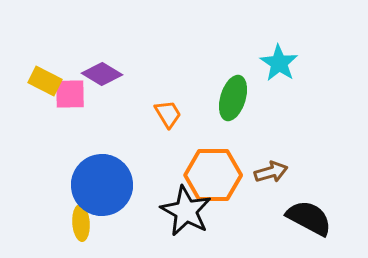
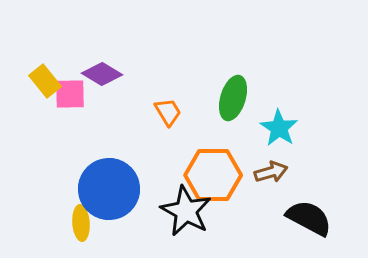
cyan star: moved 65 px down
yellow rectangle: rotated 24 degrees clockwise
orange trapezoid: moved 2 px up
blue circle: moved 7 px right, 4 px down
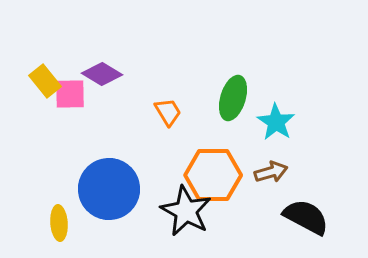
cyan star: moved 3 px left, 6 px up
black semicircle: moved 3 px left, 1 px up
yellow ellipse: moved 22 px left
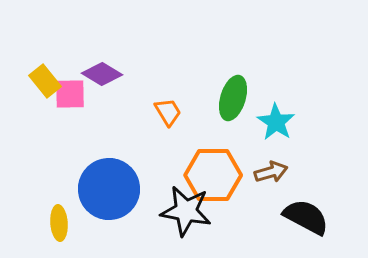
black star: rotated 18 degrees counterclockwise
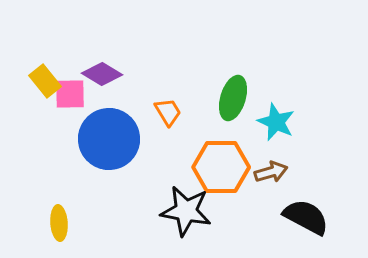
cyan star: rotated 9 degrees counterclockwise
orange hexagon: moved 8 px right, 8 px up
blue circle: moved 50 px up
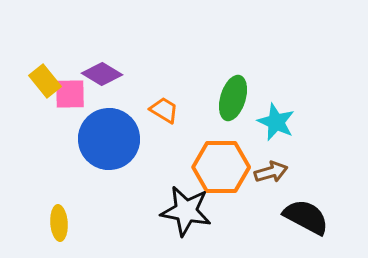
orange trapezoid: moved 4 px left, 2 px up; rotated 28 degrees counterclockwise
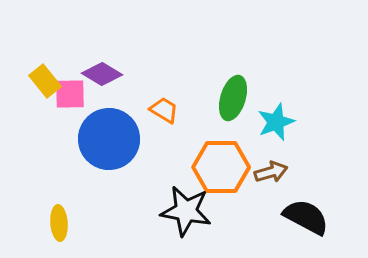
cyan star: rotated 27 degrees clockwise
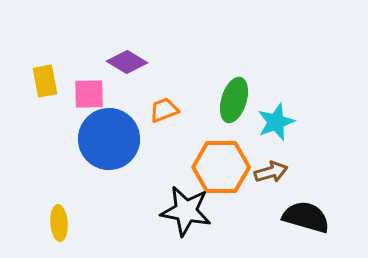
purple diamond: moved 25 px right, 12 px up
yellow rectangle: rotated 28 degrees clockwise
pink square: moved 19 px right
green ellipse: moved 1 px right, 2 px down
orange trapezoid: rotated 52 degrees counterclockwise
black semicircle: rotated 12 degrees counterclockwise
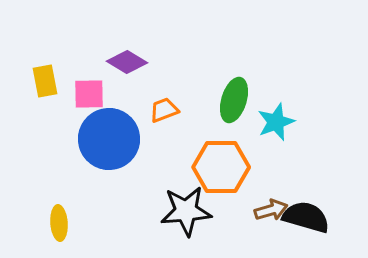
brown arrow: moved 38 px down
black star: rotated 15 degrees counterclockwise
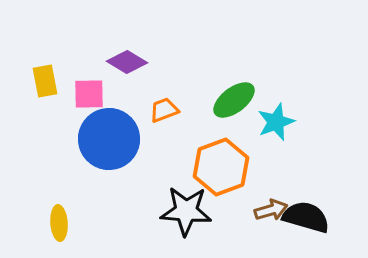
green ellipse: rotated 36 degrees clockwise
orange hexagon: rotated 20 degrees counterclockwise
black star: rotated 9 degrees clockwise
